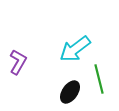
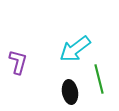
purple L-shape: rotated 15 degrees counterclockwise
black ellipse: rotated 45 degrees counterclockwise
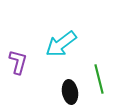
cyan arrow: moved 14 px left, 5 px up
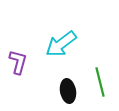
green line: moved 1 px right, 3 px down
black ellipse: moved 2 px left, 1 px up
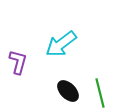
green line: moved 11 px down
black ellipse: rotated 35 degrees counterclockwise
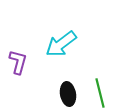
black ellipse: moved 3 px down; rotated 35 degrees clockwise
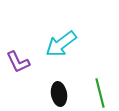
purple L-shape: rotated 140 degrees clockwise
black ellipse: moved 9 px left
